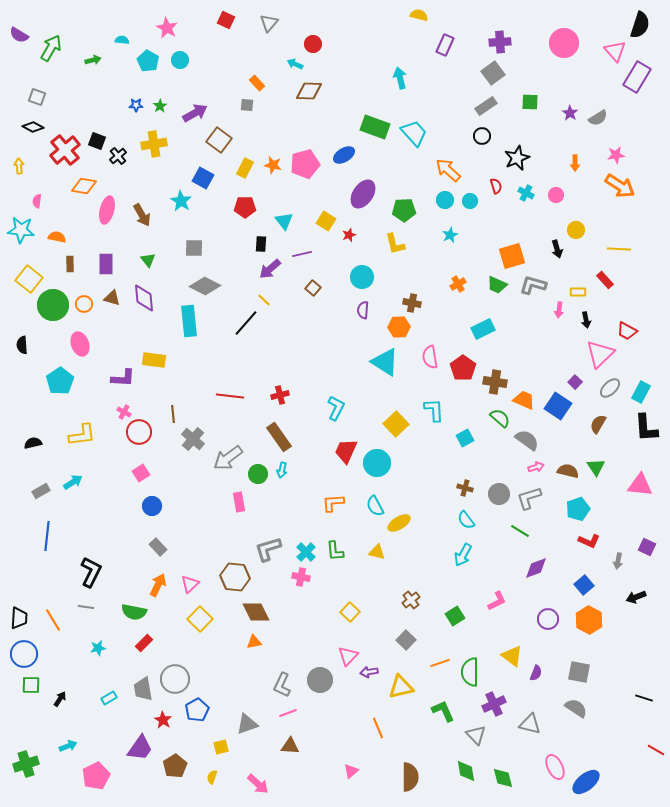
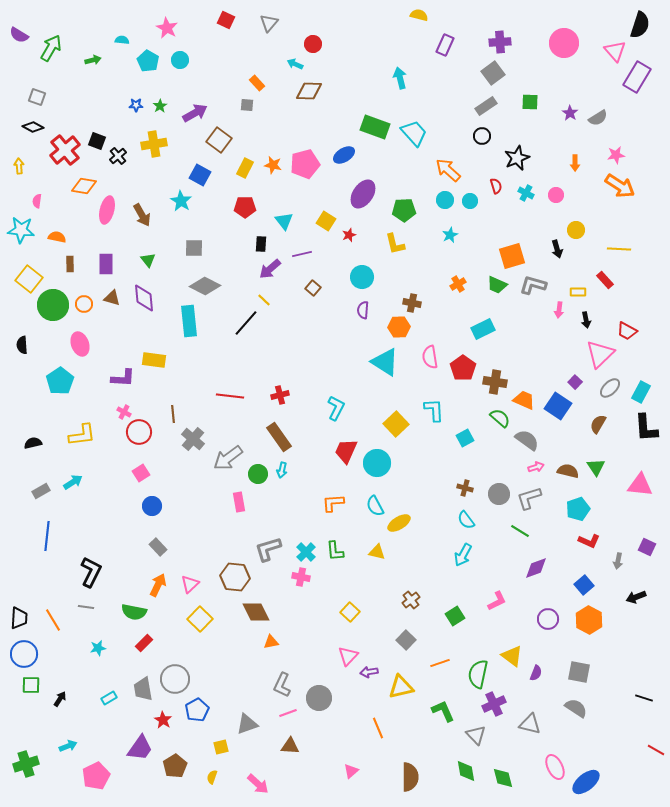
blue square at (203, 178): moved 3 px left, 3 px up
orange triangle at (254, 642): moved 17 px right
green semicircle at (470, 672): moved 8 px right, 2 px down; rotated 12 degrees clockwise
gray circle at (320, 680): moved 1 px left, 18 px down
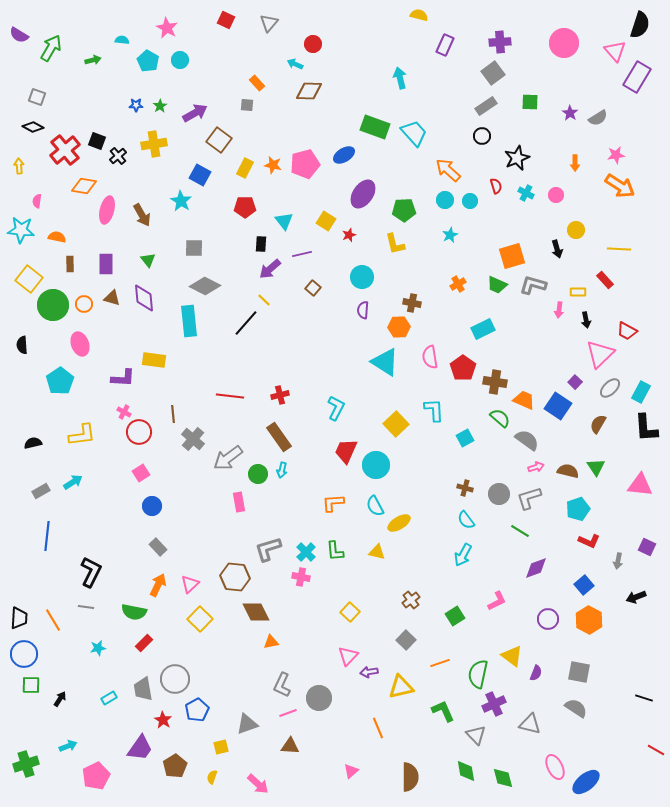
cyan circle at (377, 463): moved 1 px left, 2 px down
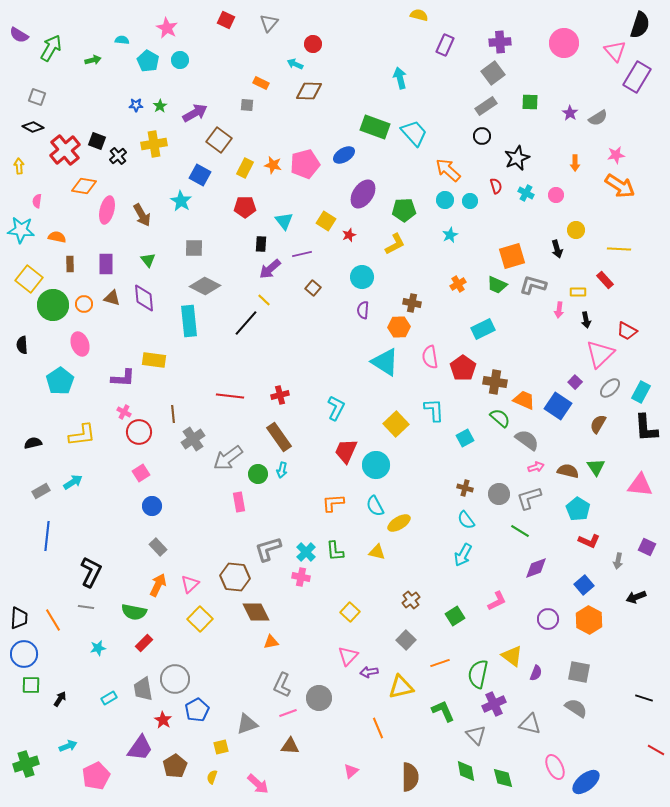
orange rectangle at (257, 83): moved 4 px right; rotated 21 degrees counterclockwise
yellow L-shape at (395, 244): rotated 105 degrees counterclockwise
gray cross at (193, 439): rotated 15 degrees clockwise
cyan pentagon at (578, 509): rotated 20 degrees counterclockwise
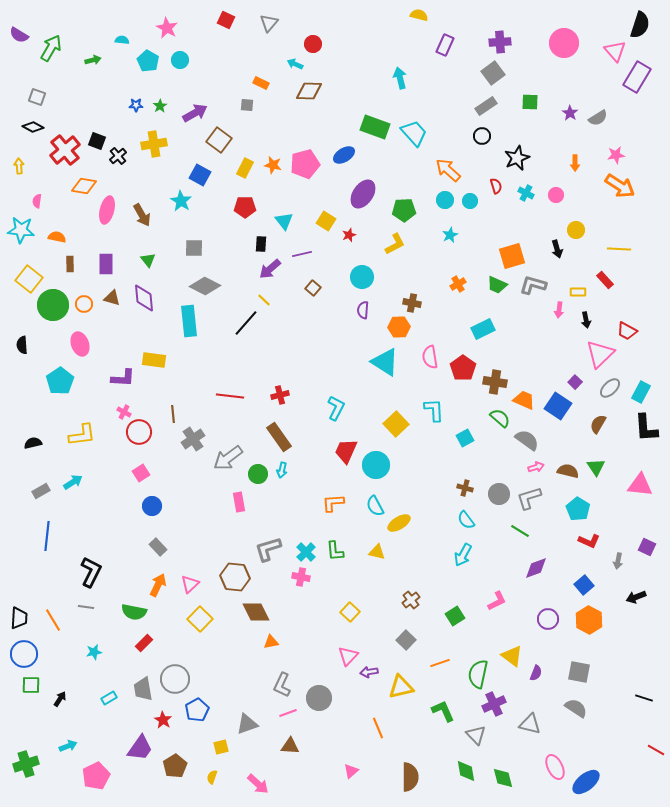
cyan star at (98, 648): moved 4 px left, 4 px down
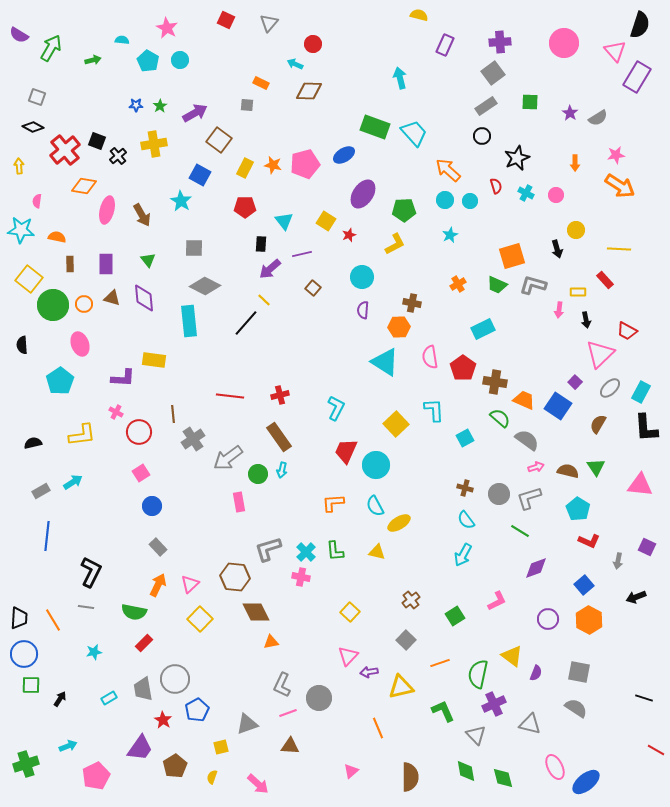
pink cross at (124, 412): moved 8 px left
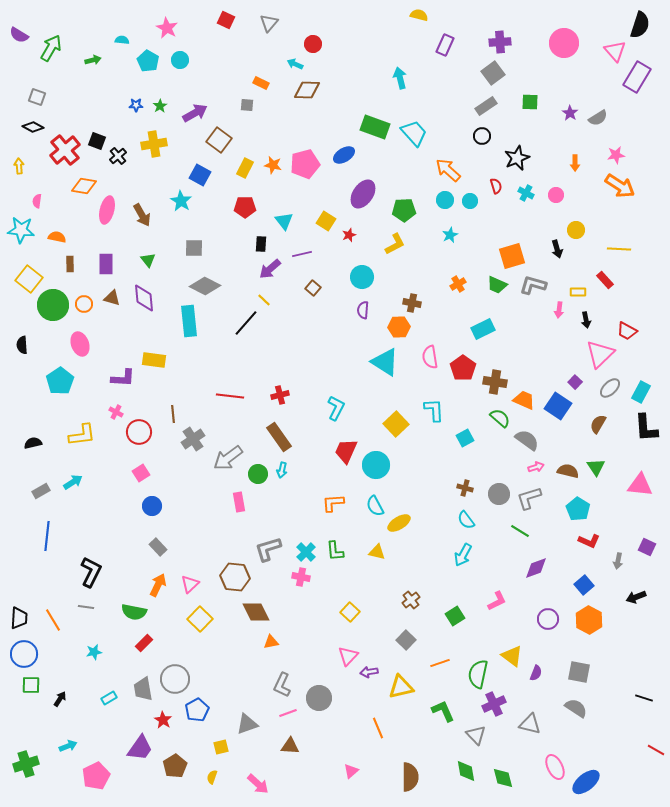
brown diamond at (309, 91): moved 2 px left, 1 px up
